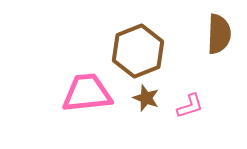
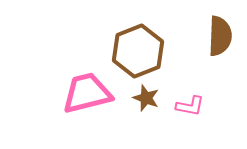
brown semicircle: moved 1 px right, 2 px down
pink trapezoid: rotated 8 degrees counterclockwise
pink L-shape: rotated 28 degrees clockwise
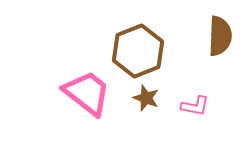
pink trapezoid: rotated 52 degrees clockwise
pink L-shape: moved 5 px right
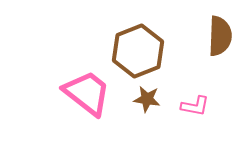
brown star: moved 1 px right, 1 px down; rotated 12 degrees counterclockwise
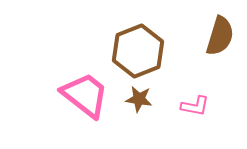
brown semicircle: rotated 15 degrees clockwise
pink trapezoid: moved 2 px left, 2 px down
brown star: moved 8 px left
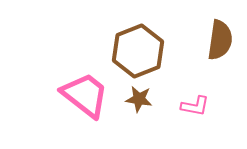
brown semicircle: moved 4 px down; rotated 9 degrees counterclockwise
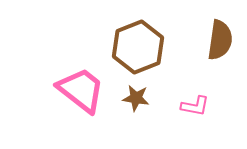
brown hexagon: moved 4 px up
pink trapezoid: moved 4 px left, 5 px up
brown star: moved 3 px left, 1 px up
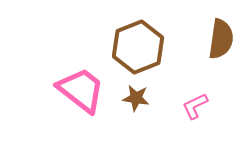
brown semicircle: moved 1 px right, 1 px up
pink L-shape: rotated 144 degrees clockwise
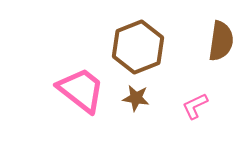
brown semicircle: moved 2 px down
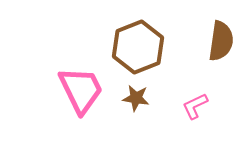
pink trapezoid: rotated 26 degrees clockwise
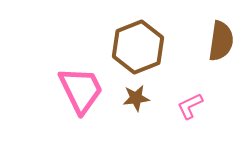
brown star: rotated 16 degrees counterclockwise
pink L-shape: moved 5 px left
